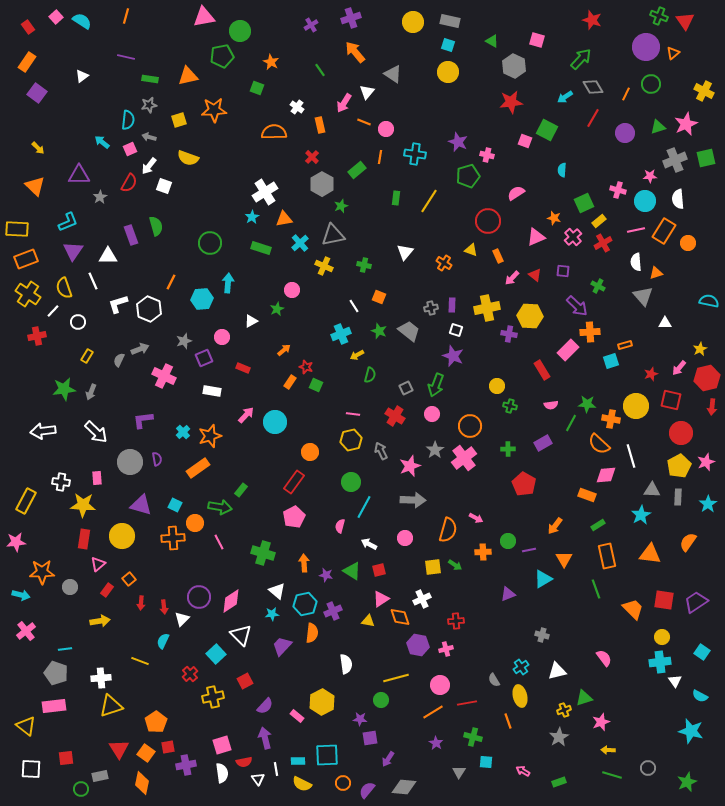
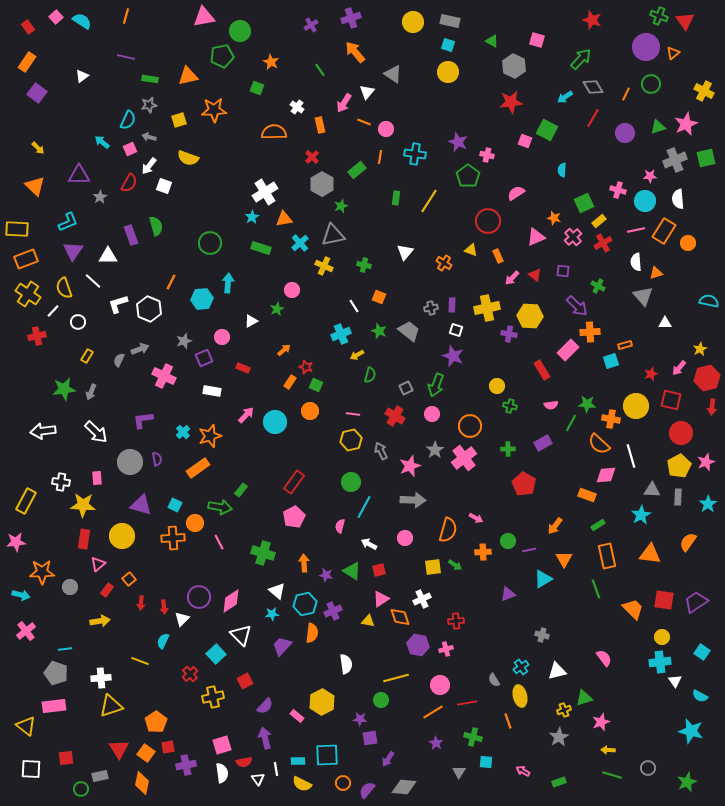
cyan semicircle at (128, 120): rotated 18 degrees clockwise
green pentagon at (468, 176): rotated 20 degrees counterclockwise
white line at (93, 281): rotated 24 degrees counterclockwise
orange circle at (310, 452): moved 41 px up
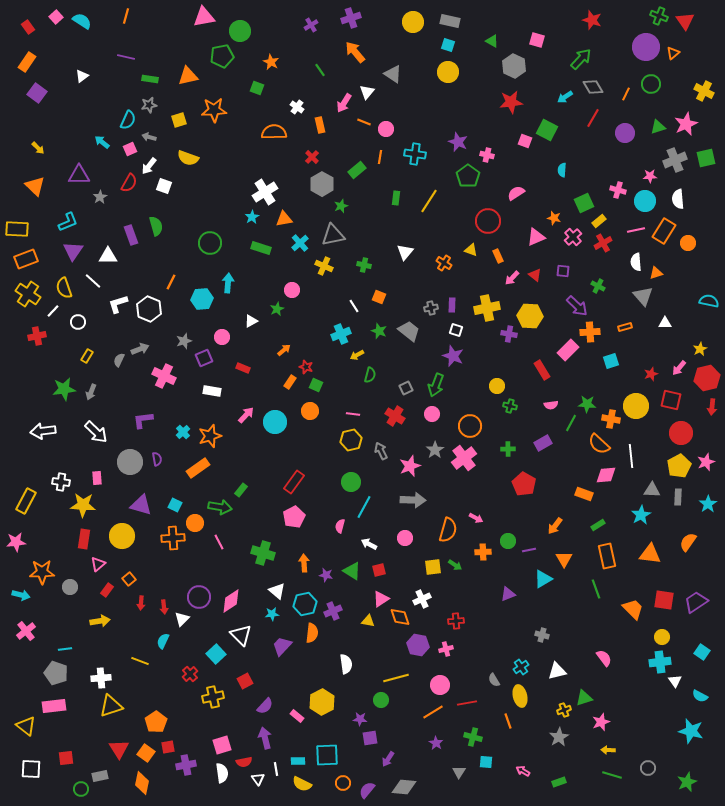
orange rectangle at (625, 345): moved 18 px up
white line at (631, 456): rotated 10 degrees clockwise
orange rectangle at (587, 495): moved 3 px left, 1 px up
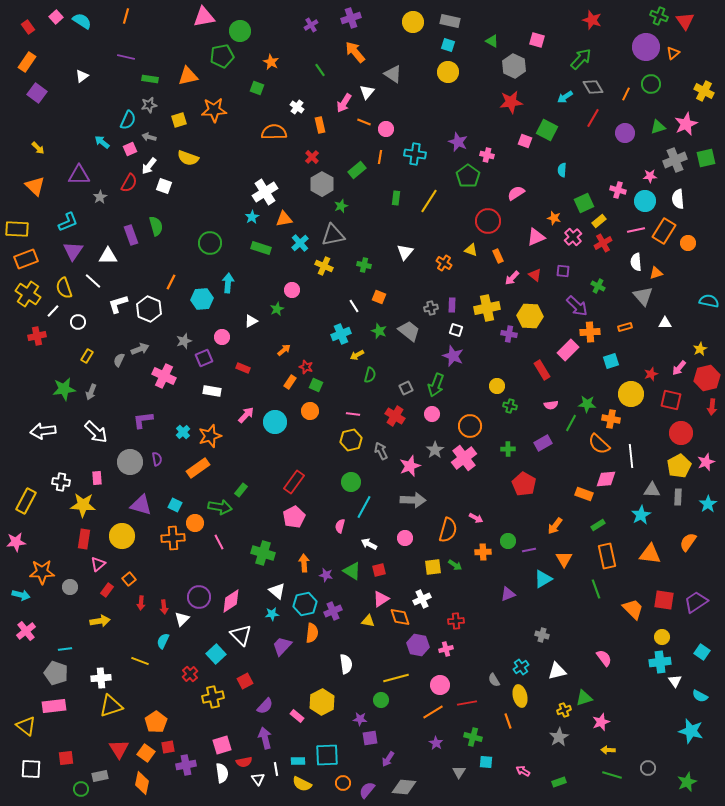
yellow circle at (636, 406): moved 5 px left, 12 px up
pink diamond at (606, 475): moved 4 px down
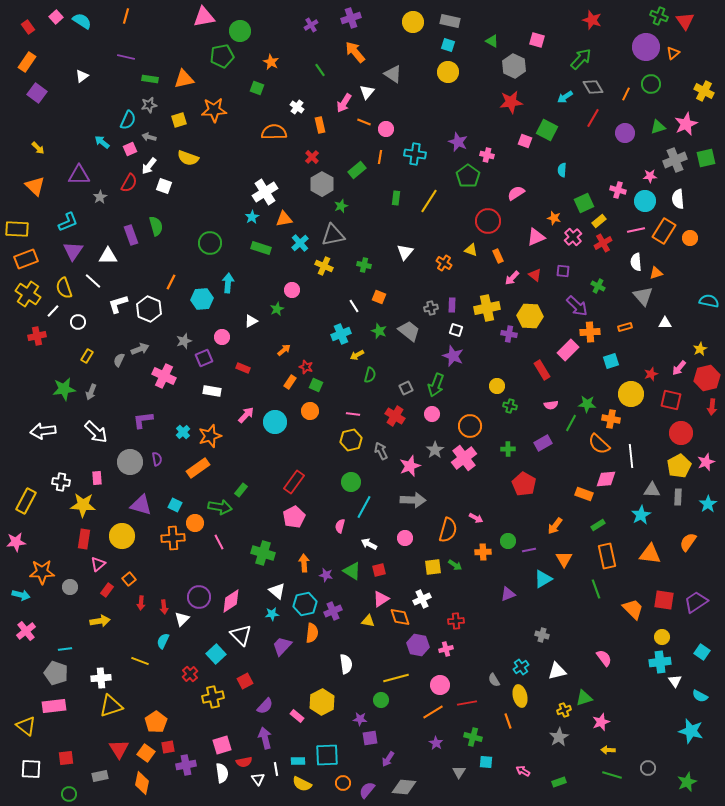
orange triangle at (188, 76): moved 4 px left, 3 px down
orange circle at (688, 243): moved 2 px right, 5 px up
green circle at (81, 789): moved 12 px left, 5 px down
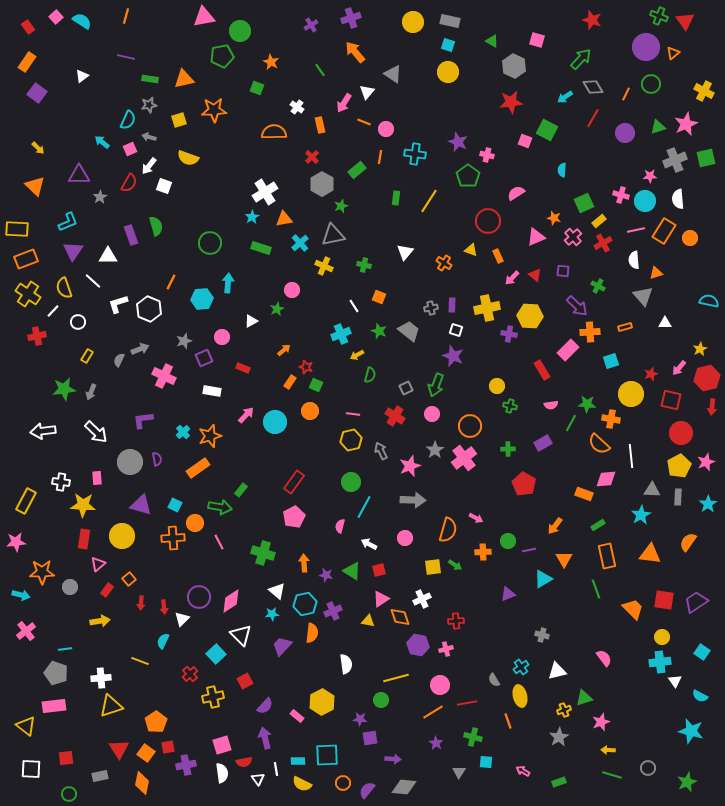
pink cross at (618, 190): moved 3 px right, 5 px down
white semicircle at (636, 262): moved 2 px left, 2 px up
purple arrow at (388, 759): moved 5 px right; rotated 119 degrees counterclockwise
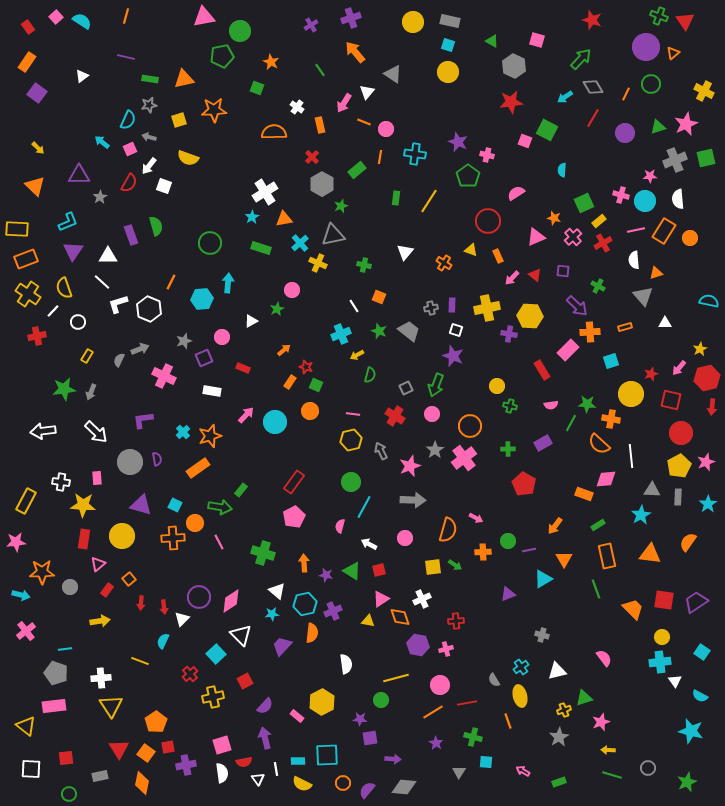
yellow cross at (324, 266): moved 6 px left, 3 px up
white line at (93, 281): moved 9 px right, 1 px down
yellow triangle at (111, 706): rotated 45 degrees counterclockwise
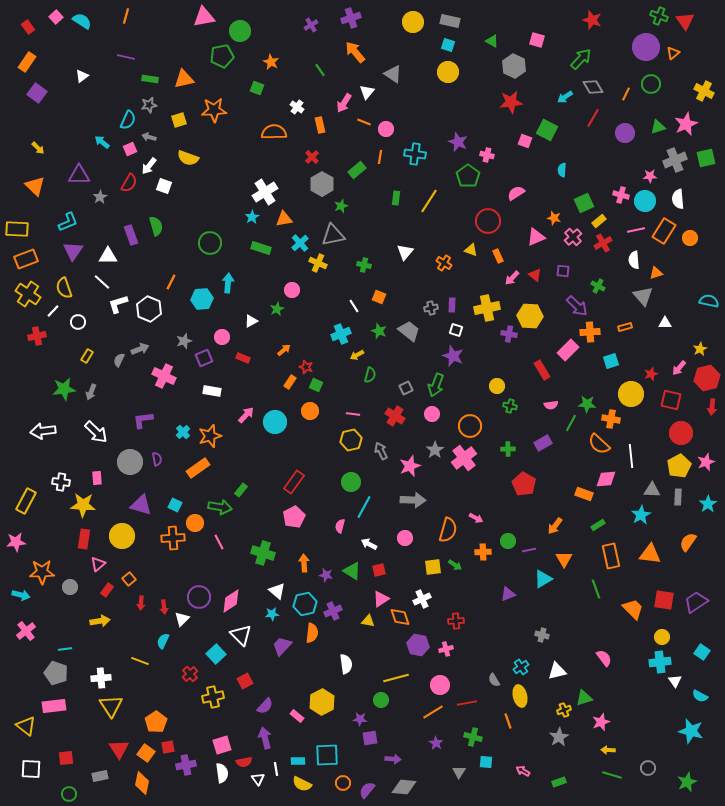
red rectangle at (243, 368): moved 10 px up
orange rectangle at (607, 556): moved 4 px right
